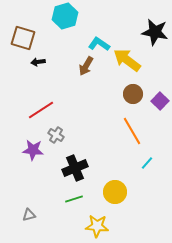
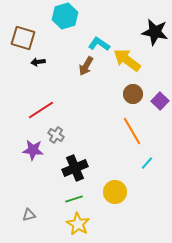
yellow star: moved 19 px left, 2 px up; rotated 25 degrees clockwise
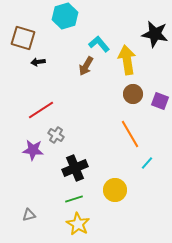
black star: moved 2 px down
cyan L-shape: rotated 15 degrees clockwise
yellow arrow: rotated 44 degrees clockwise
purple square: rotated 24 degrees counterclockwise
orange line: moved 2 px left, 3 px down
yellow circle: moved 2 px up
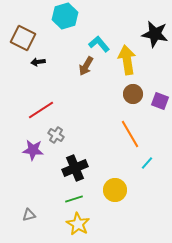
brown square: rotated 10 degrees clockwise
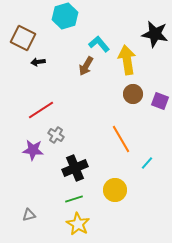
orange line: moved 9 px left, 5 px down
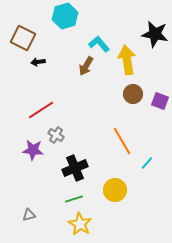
orange line: moved 1 px right, 2 px down
yellow star: moved 2 px right
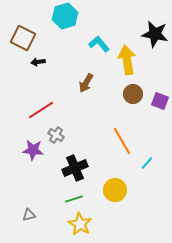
brown arrow: moved 17 px down
